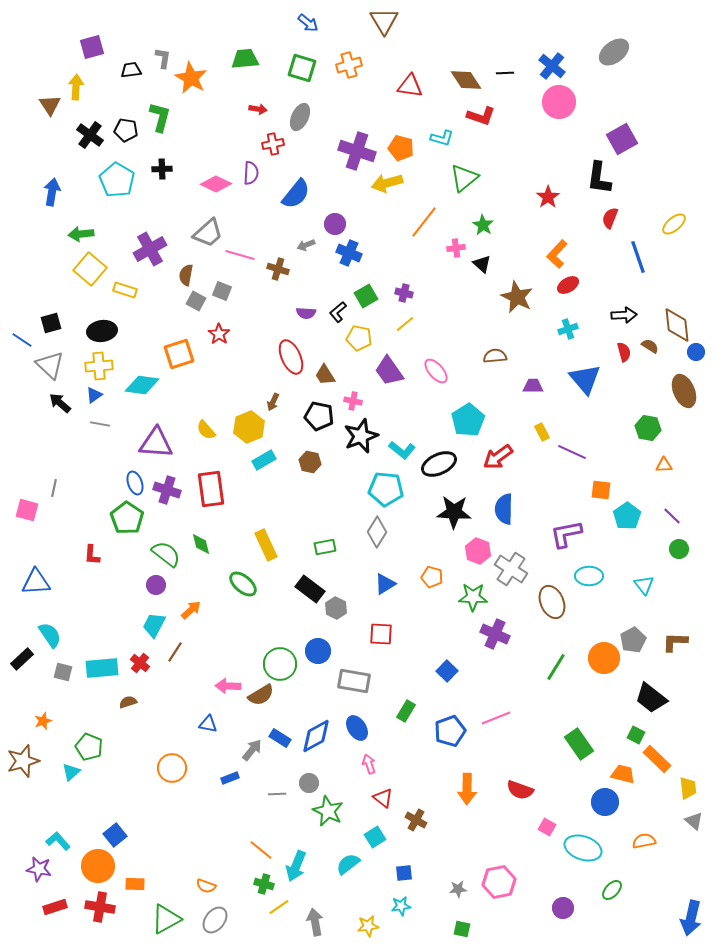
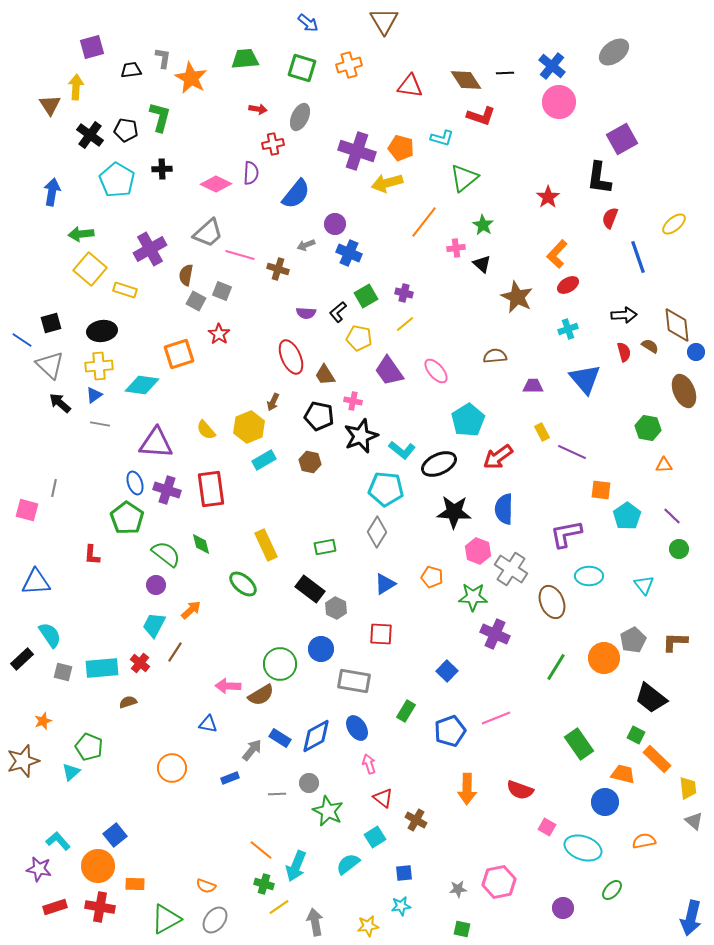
blue circle at (318, 651): moved 3 px right, 2 px up
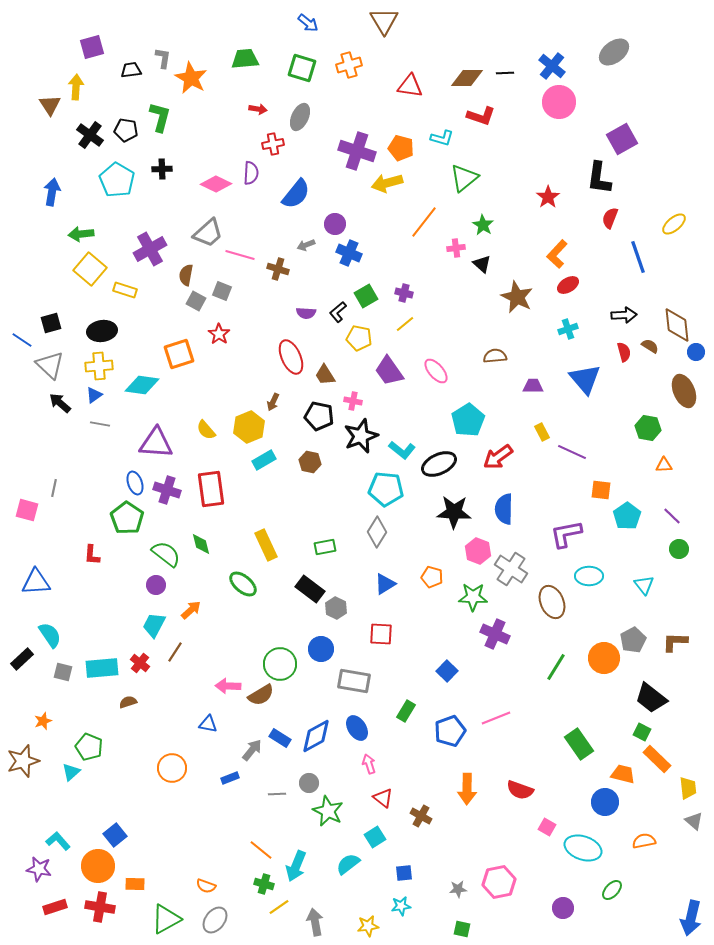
brown diamond at (466, 80): moved 1 px right, 2 px up; rotated 56 degrees counterclockwise
green square at (636, 735): moved 6 px right, 3 px up
brown cross at (416, 820): moved 5 px right, 4 px up
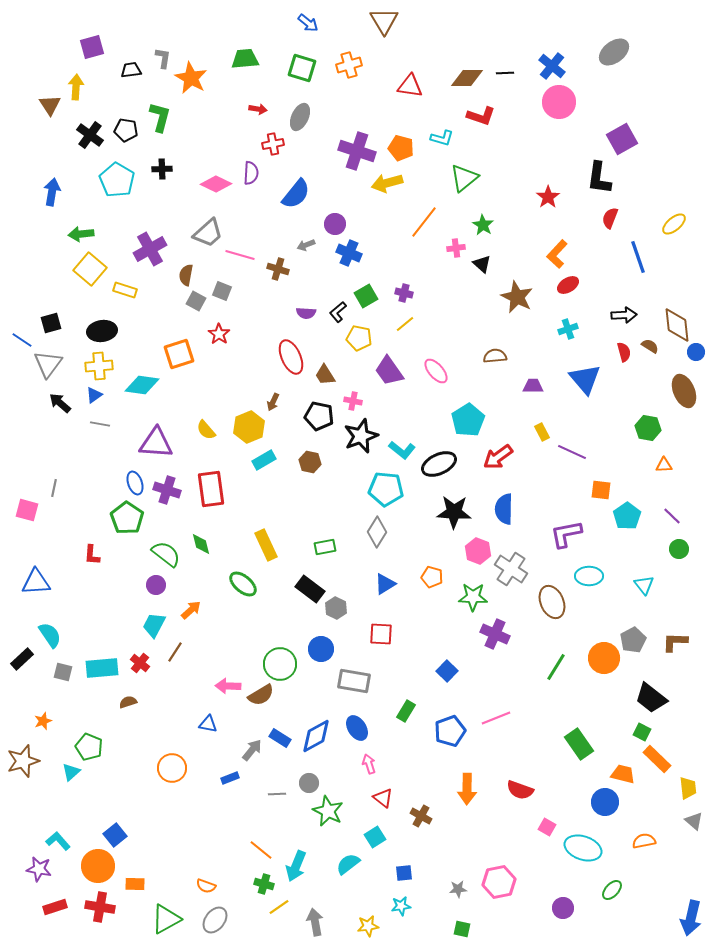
gray triangle at (50, 365): moved 2 px left, 1 px up; rotated 24 degrees clockwise
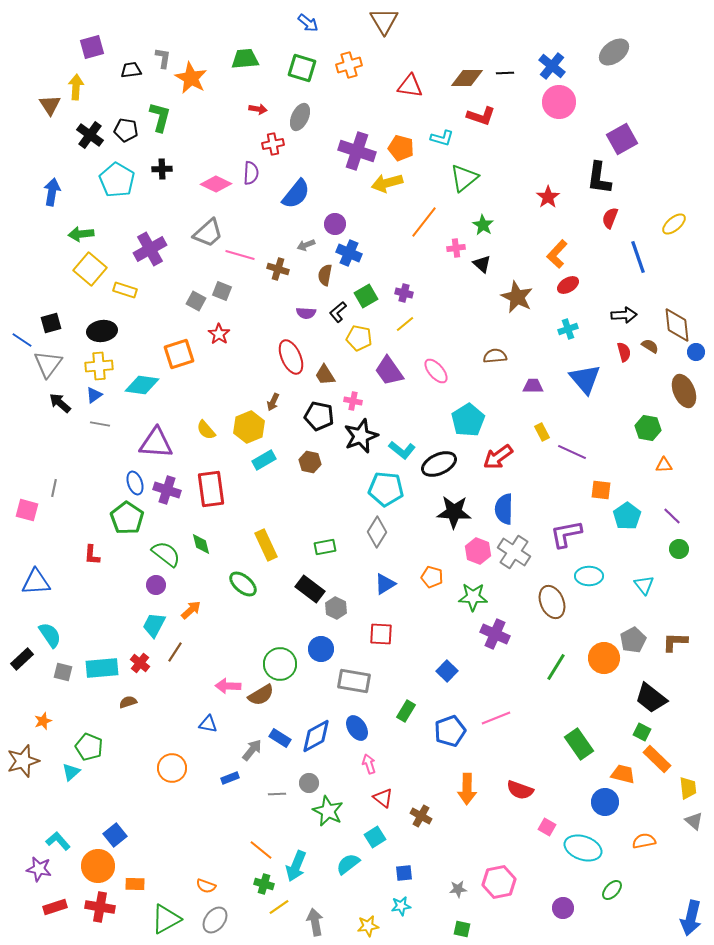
brown semicircle at (186, 275): moved 139 px right
gray cross at (511, 569): moved 3 px right, 17 px up
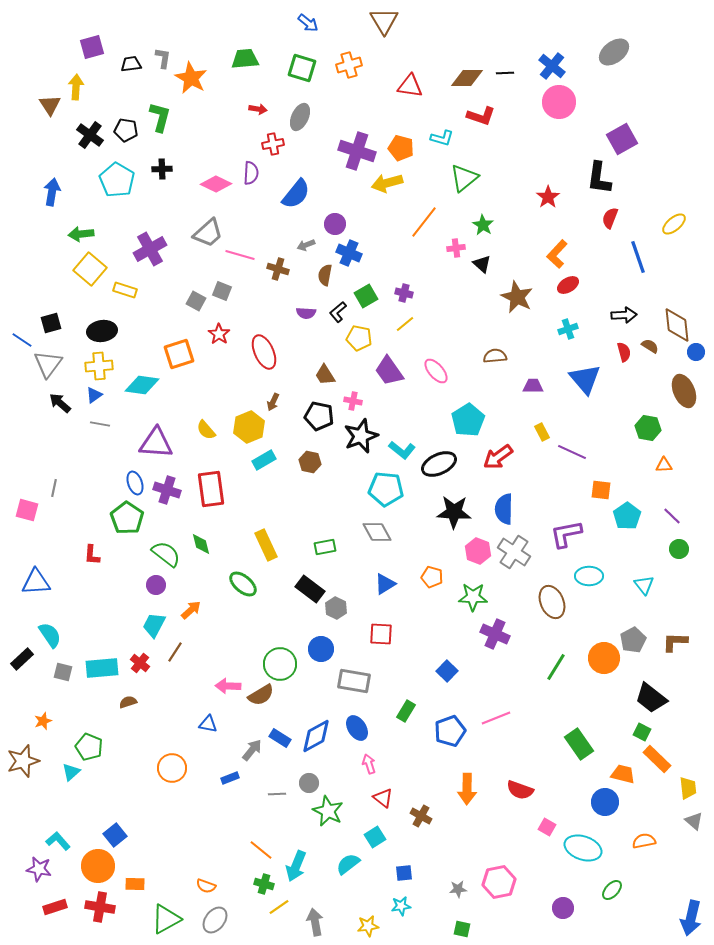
black trapezoid at (131, 70): moved 6 px up
red ellipse at (291, 357): moved 27 px left, 5 px up
gray diamond at (377, 532): rotated 60 degrees counterclockwise
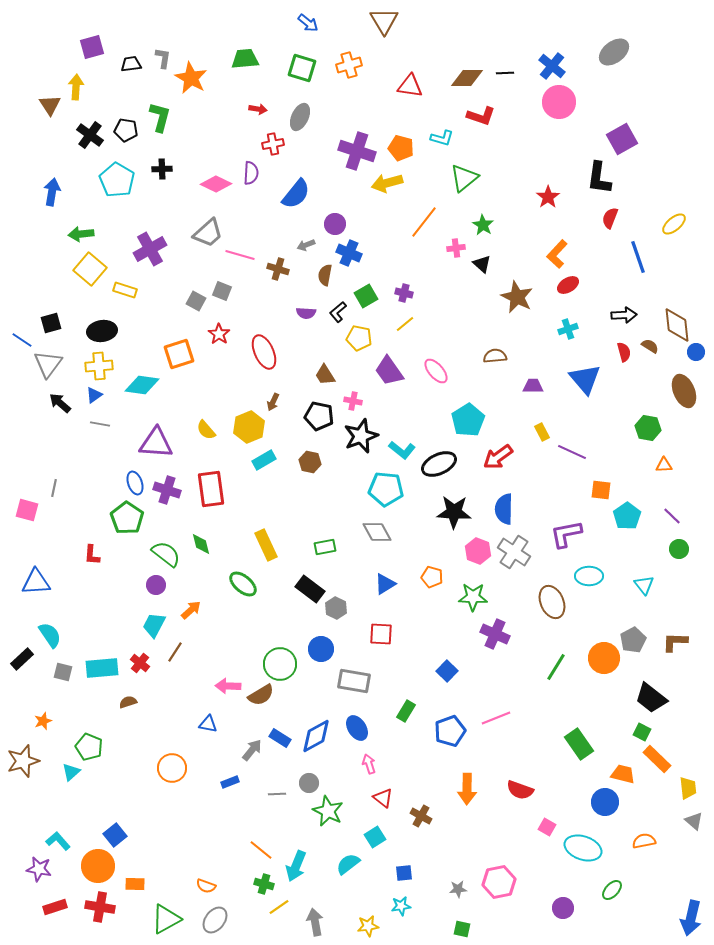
blue rectangle at (230, 778): moved 4 px down
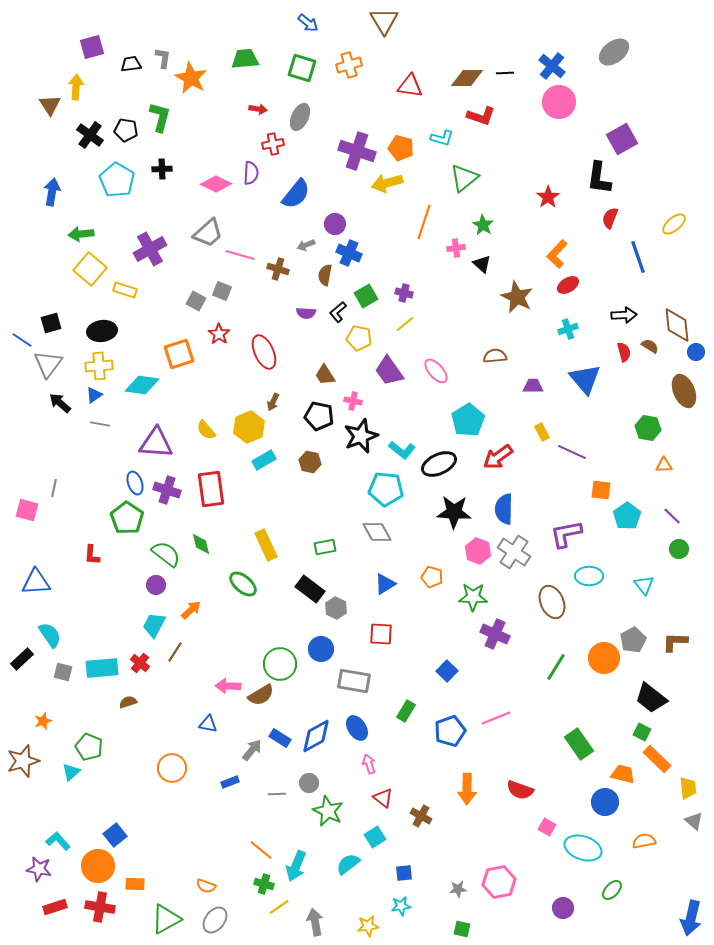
orange line at (424, 222): rotated 20 degrees counterclockwise
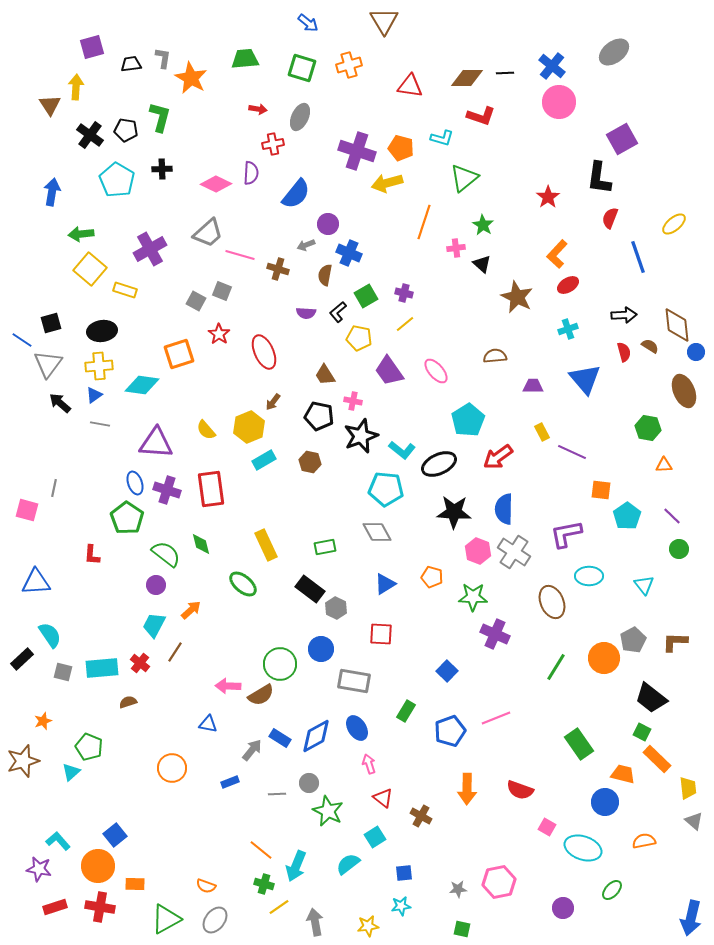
purple circle at (335, 224): moved 7 px left
brown arrow at (273, 402): rotated 12 degrees clockwise
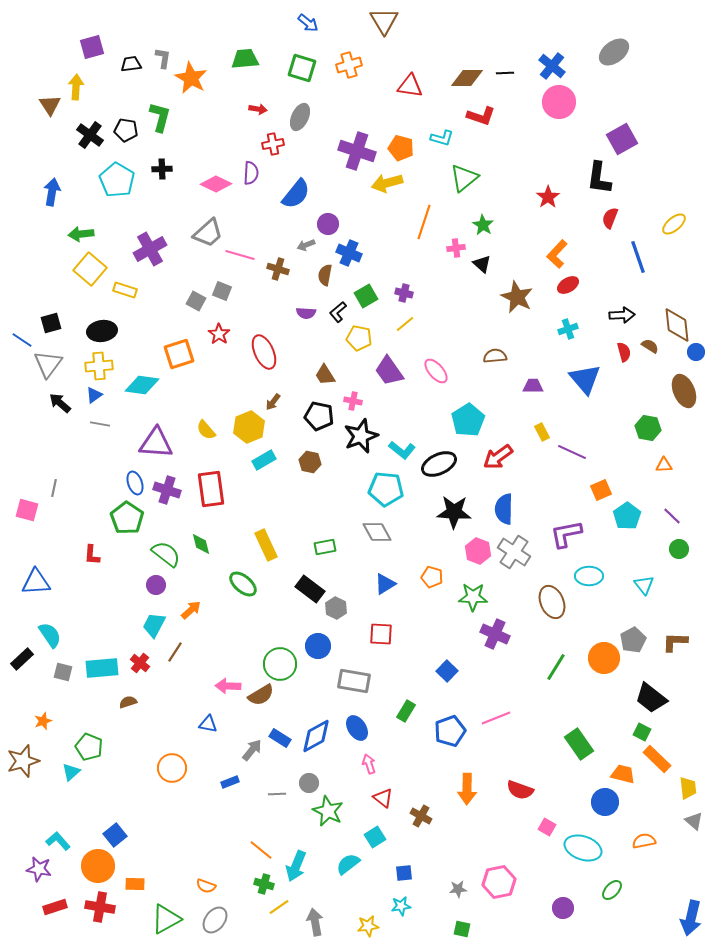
black arrow at (624, 315): moved 2 px left
orange square at (601, 490): rotated 30 degrees counterclockwise
blue circle at (321, 649): moved 3 px left, 3 px up
